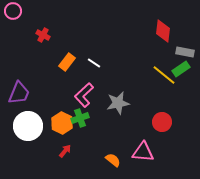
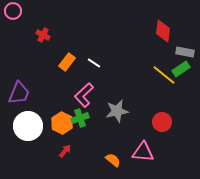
gray star: moved 1 px left, 8 px down
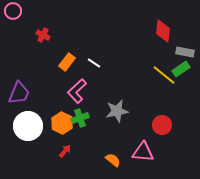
pink L-shape: moved 7 px left, 4 px up
red circle: moved 3 px down
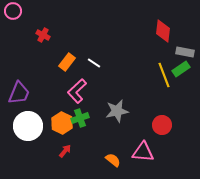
yellow line: rotated 30 degrees clockwise
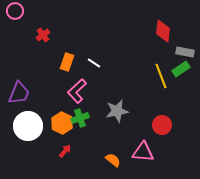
pink circle: moved 2 px right
red cross: rotated 24 degrees clockwise
orange rectangle: rotated 18 degrees counterclockwise
yellow line: moved 3 px left, 1 px down
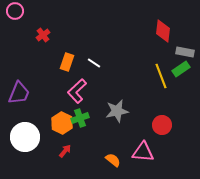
white circle: moved 3 px left, 11 px down
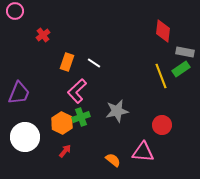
green cross: moved 1 px right, 1 px up
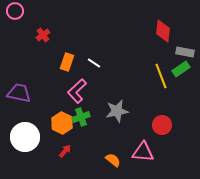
purple trapezoid: rotated 100 degrees counterclockwise
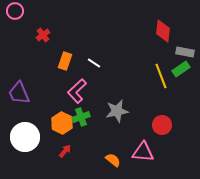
orange rectangle: moved 2 px left, 1 px up
purple trapezoid: rotated 125 degrees counterclockwise
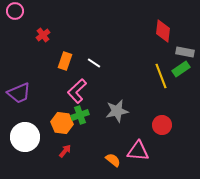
purple trapezoid: rotated 90 degrees counterclockwise
green cross: moved 1 px left, 2 px up
orange hexagon: rotated 20 degrees counterclockwise
pink triangle: moved 5 px left, 1 px up
